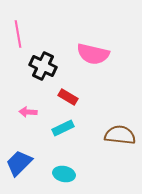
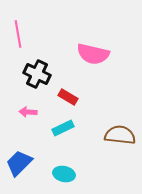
black cross: moved 6 px left, 8 px down
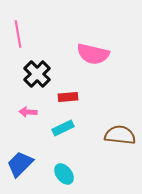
black cross: rotated 20 degrees clockwise
red rectangle: rotated 36 degrees counterclockwise
blue trapezoid: moved 1 px right, 1 px down
cyan ellipse: rotated 40 degrees clockwise
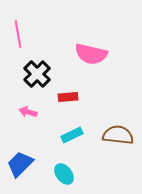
pink semicircle: moved 2 px left
pink arrow: rotated 12 degrees clockwise
cyan rectangle: moved 9 px right, 7 px down
brown semicircle: moved 2 px left
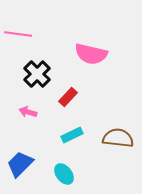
pink line: rotated 72 degrees counterclockwise
red rectangle: rotated 42 degrees counterclockwise
brown semicircle: moved 3 px down
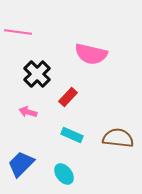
pink line: moved 2 px up
cyan rectangle: rotated 50 degrees clockwise
blue trapezoid: moved 1 px right
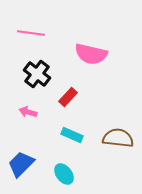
pink line: moved 13 px right, 1 px down
black cross: rotated 8 degrees counterclockwise
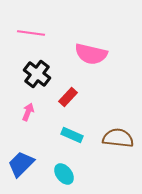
pink arrow: rotated 96 degrees clockwise
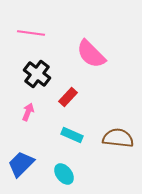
pink semicircle: rotated 32 degrees clockwise
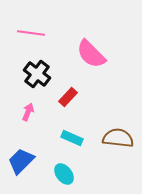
cyan rectangle: moved 3 px down
blue trapezoid: moved 3 px up
